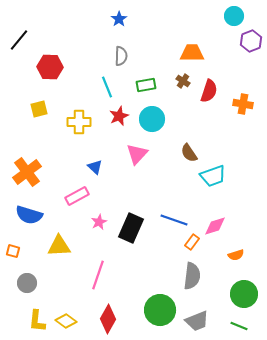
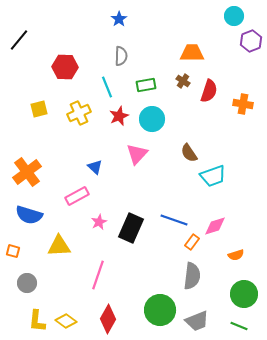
red hexagon at (50, 67): moved 15 px right
yellow cross at (79, 122): moved 9 px up; rotated 25 degrees counterclockwise
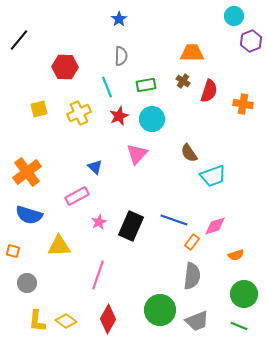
black rectangle at (131, 228): moved 2 px up
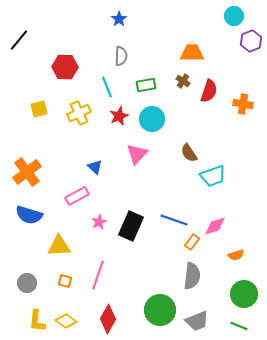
orange square at (13, 251): moved 52 px right, 30 px down
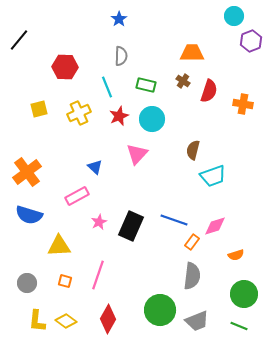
green rectangle at (146, 85): rotated 24 degrees clockwise
brown semicircle at (189, 153): moved 4 px right, 3 px up; rotated 48 degrees clockwise
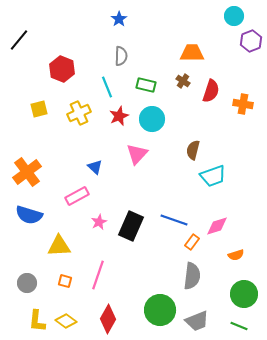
red hexagon at (65, 67): moved 3 px left, 2 px down; rotated 20 degrees clockwise
red semicircle at (209, 91): moved 2 px right
pink diamond at (215, 226): moved 2 px right
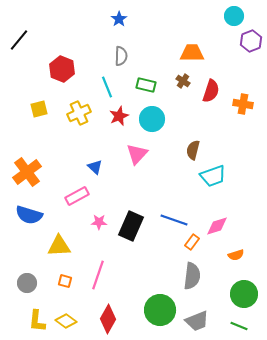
pink star at (99, 222): rotated 28 degrees clockwise
